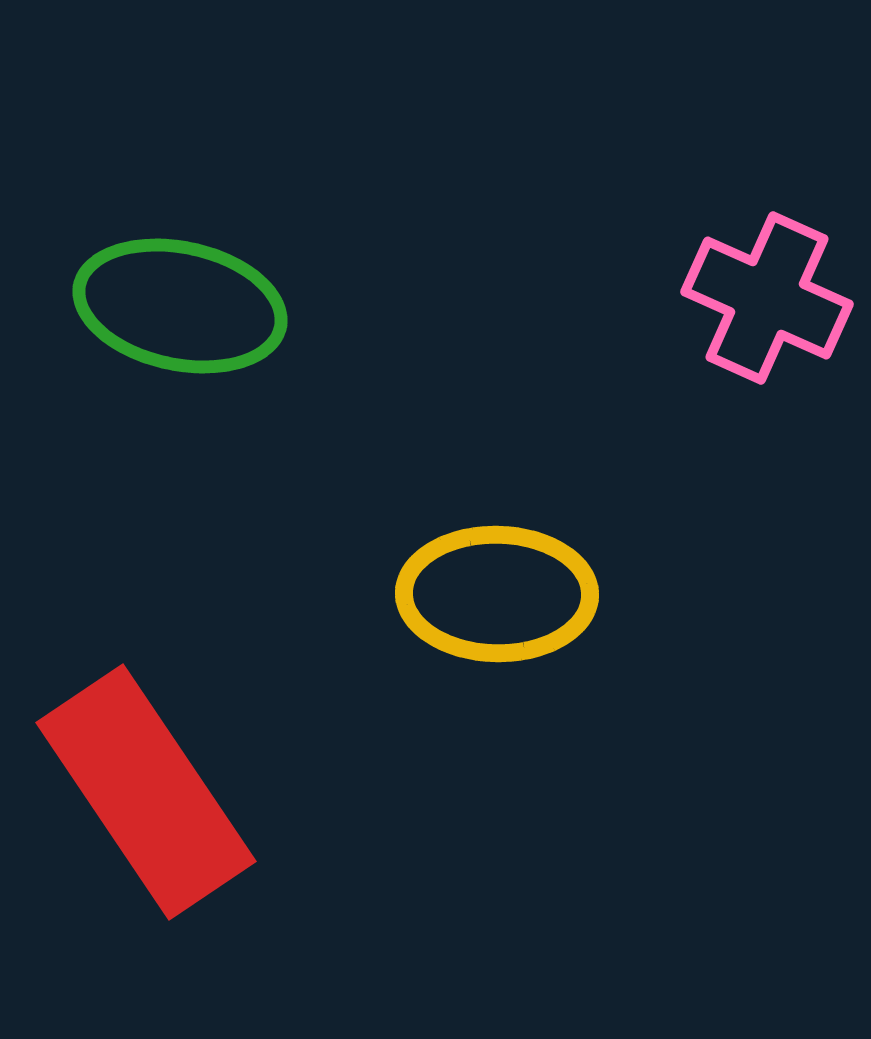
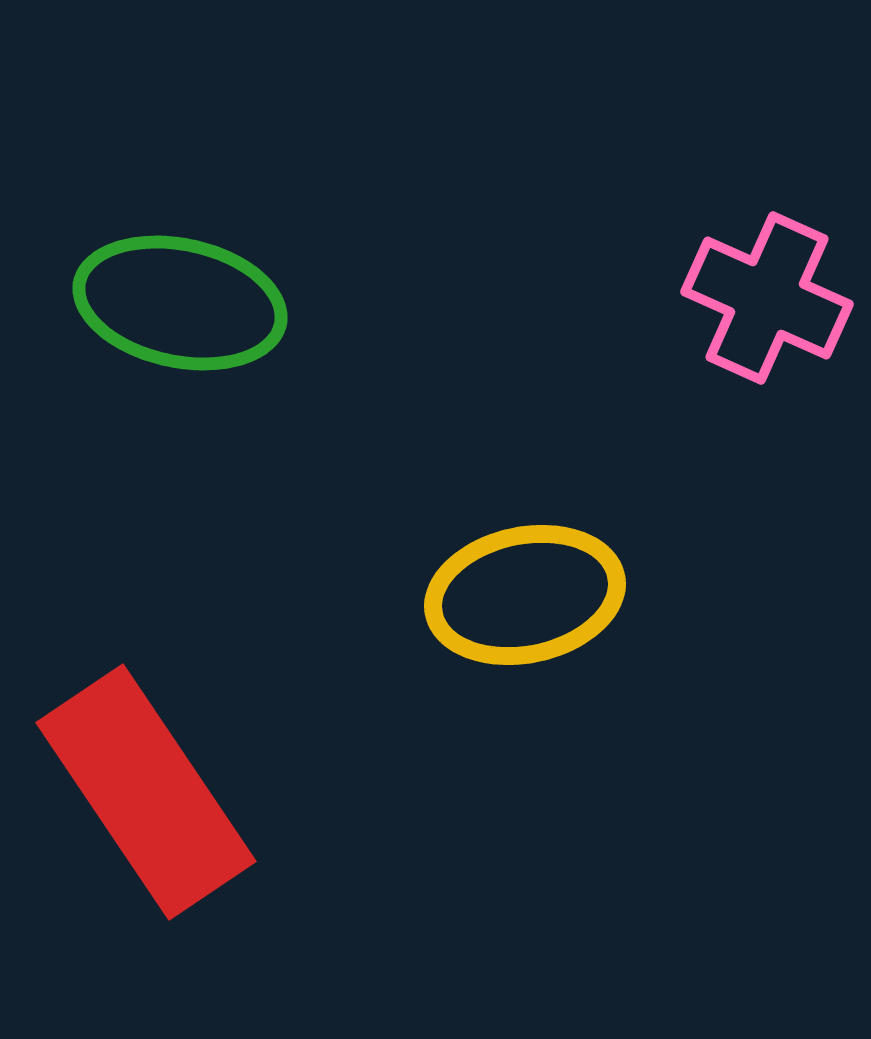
green ellipse: moved 3 px up
yellow ellipse: moved 28 px right, 1 px down; rotated 13 degrees counterclockwise
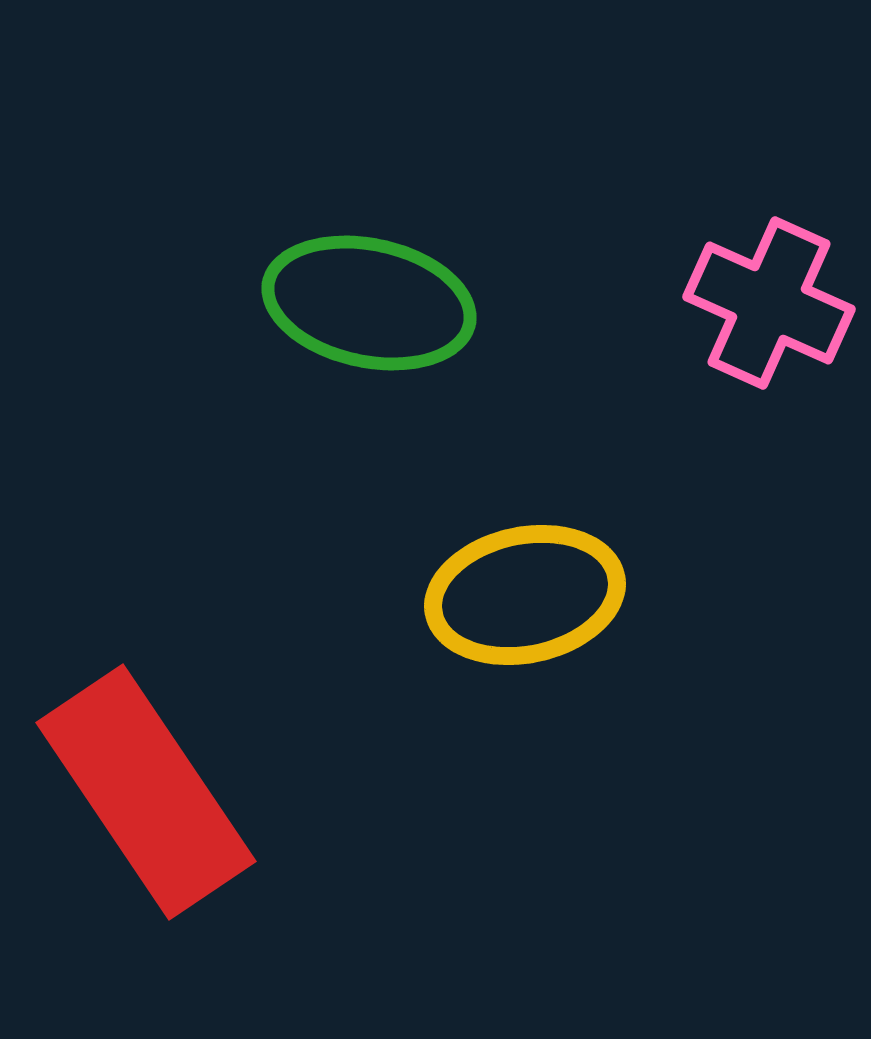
pink cross: moved 2 px right, 5 px down
green ellipse: moved 189 px right
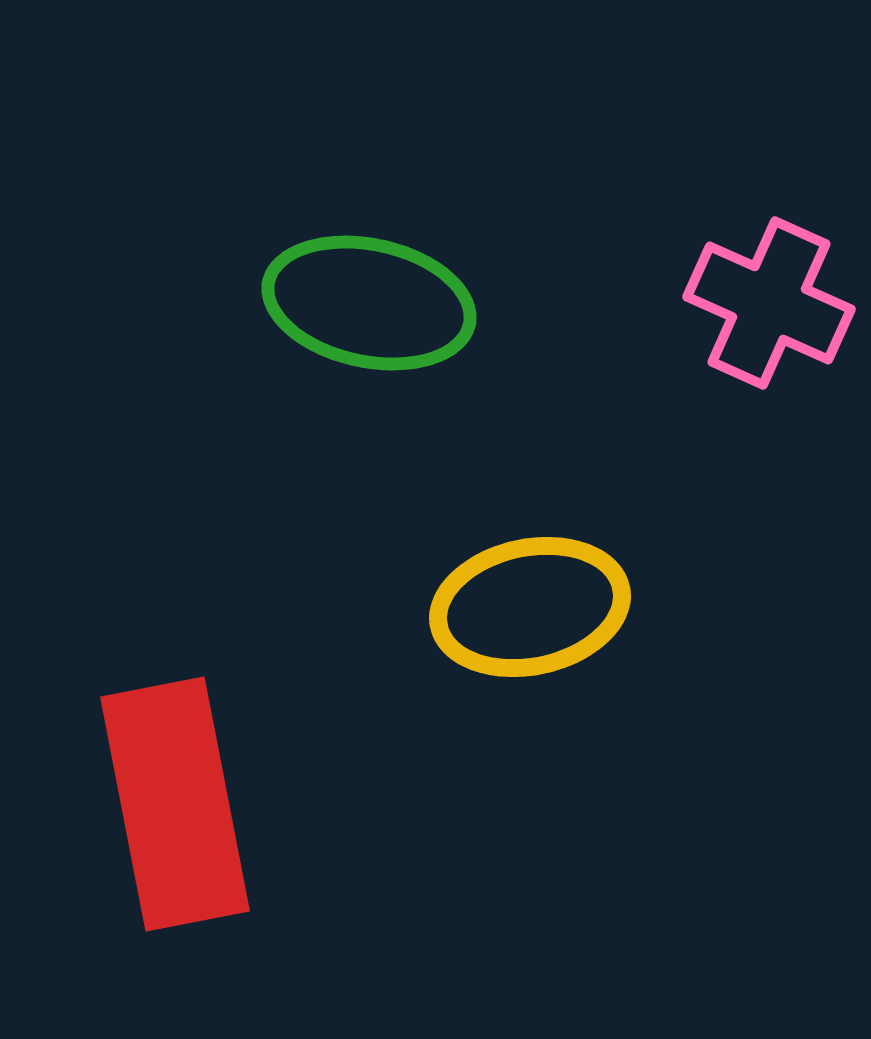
yellow ellipse: moved 5 px right, 12 px down
red rectangle: moved 29 px right, 12 px down; rotated 23 degrees clockwise
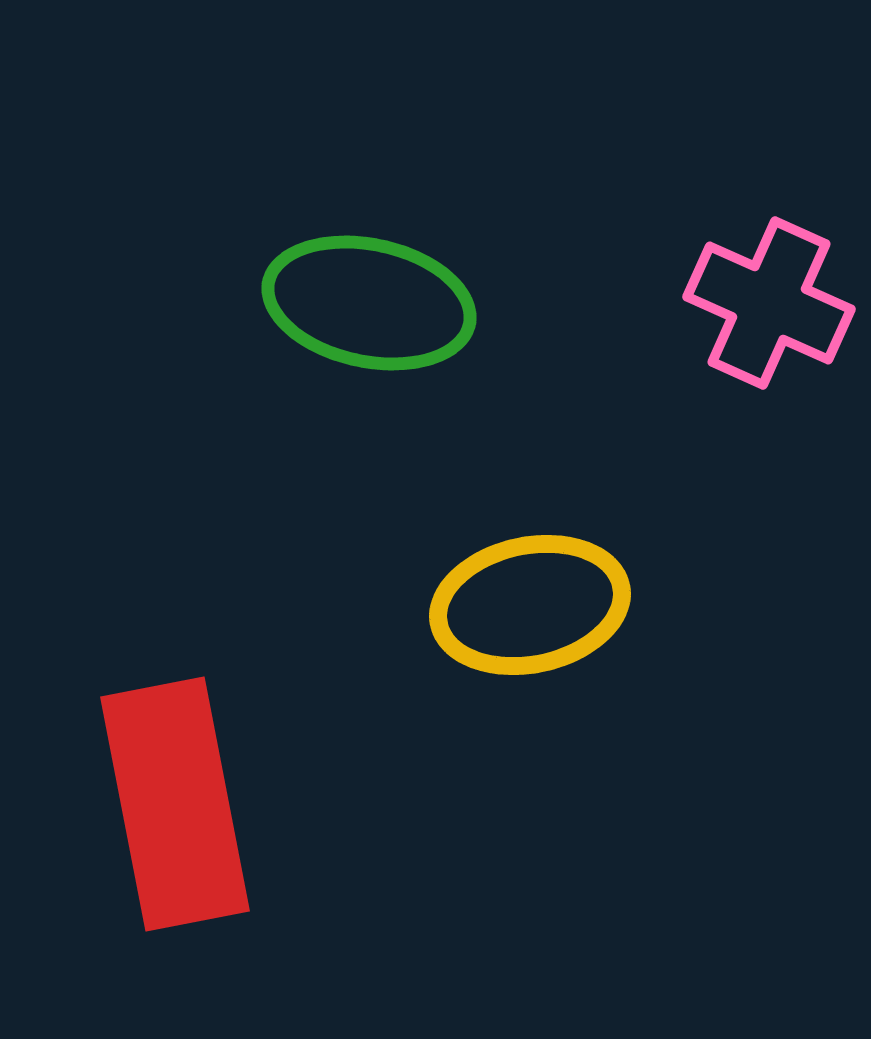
yellow ellipse: moved 2 px up
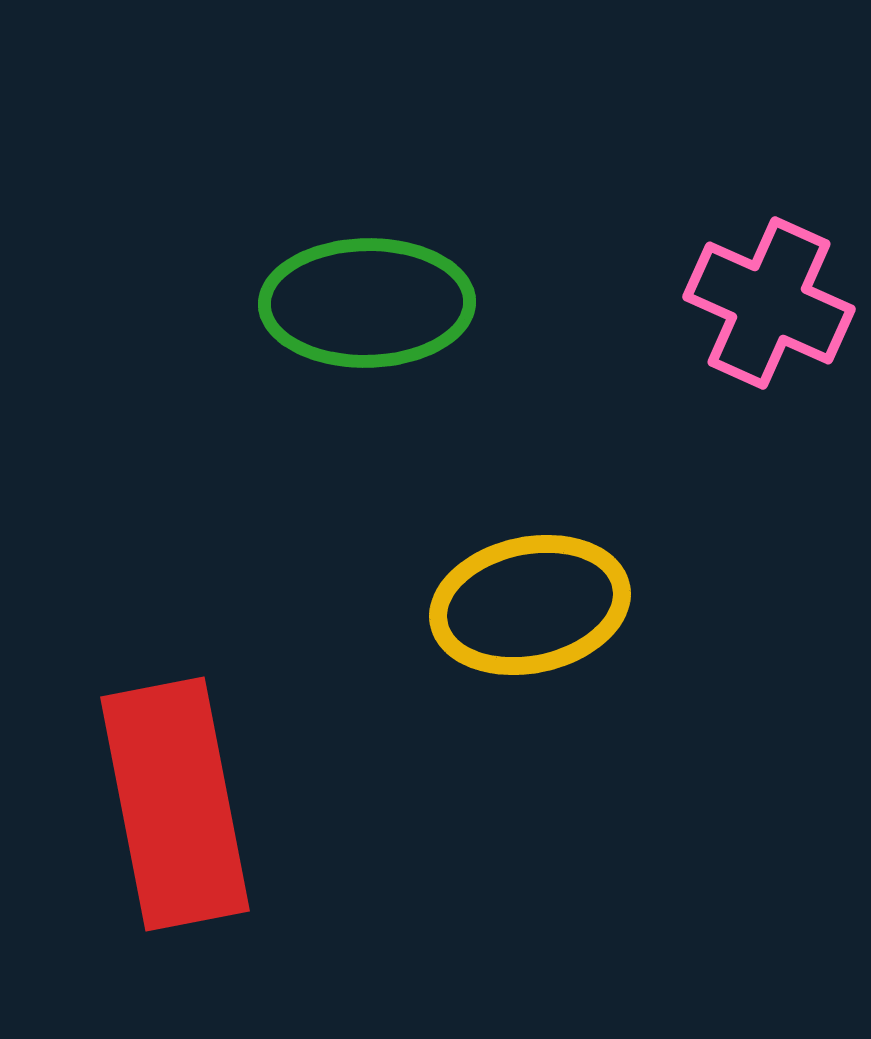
green ellipse: moved 2 px left; rotated 13 degrees counterclockwise
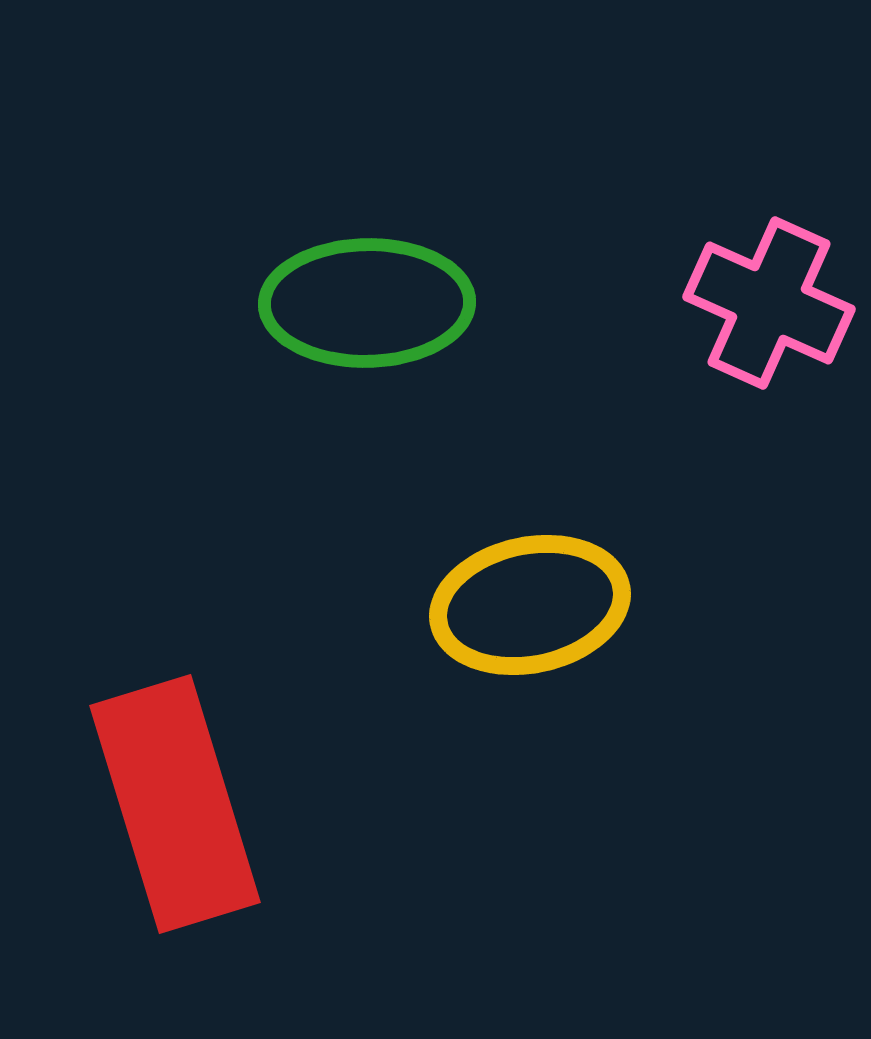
red rectangle: rotated 6 degrees counterclockwise
